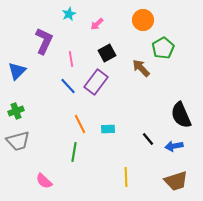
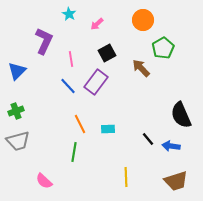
cyan star: rotated 16 degrees counterclockwise
blue arrow: moved 3 px left; rotated 18 degrees clockwise
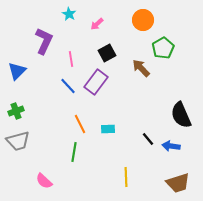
brown trapezoid: moved 2 px right, 2 px down
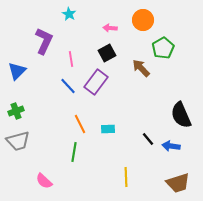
pink arrow: moved 13 px right, 4 px down; rotated 48 degrees clockwise
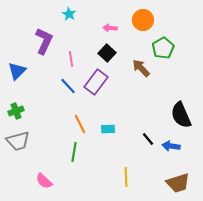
black square: rotated 18 degrees counterclockwise
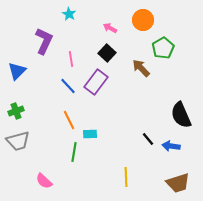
pink arrow: rotated 24 degrees clockwise
orange line: moved 11 px left, 4 px up
cyan rectangle: moved 18 px left, 5 px down
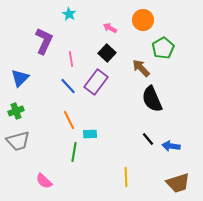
blue triangle: moved 3 px right, 7 px down
black semicircle: moved 29 px left, 16 px up
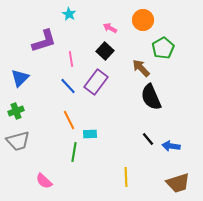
purple L-shape: rotated 48 degrees clockwise
black square: moved 2 px left, 2 px up
black semicircle: moved 1 px left, 2 px up
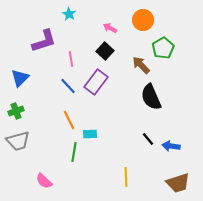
brown arrow: moved 3 px up
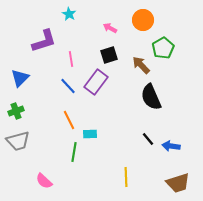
black square: moved 4 px right, 4 px down; rotated 30 degrees clockwise
